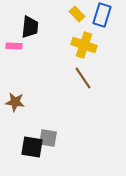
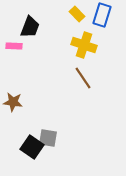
black trapezoid: rotated 15 degrees clockwise
brown star: moved 2 px left
black square: rotated 25 degrees clockwise
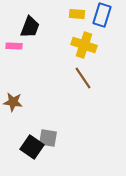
yellow rectangle: rotated 42 degrees counterclockwise
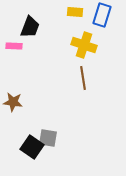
yellow rectangle: moved 2 px left, 2 px up
brown line: rotated 25 degrees clockwise
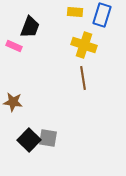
pink rectangle: rotated 21 degrees clockwise
black square: moved 3 px left, 7 px up; rotated 10 degrees clockwise
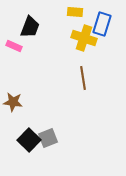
blue rectangle: moved 9 px down
yellow cross: moved 7 px up
gray square: rotated 30 degrees counterclockwise
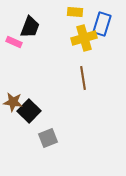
yellow cross: rotated 35 degrees counterclockwise
pink rectangle: moved 4 px up
black square: moved 29 px up
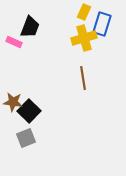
yellow rectangle: moved 9 px right; rotated 70 degrees counterclockwise
gray square: moved 22 px left
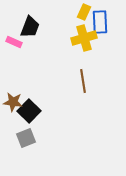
blue rectangle: moved 2 px left, 2 px up; rotated 20 degrees counterclockwise
brown line: moved 3 px down
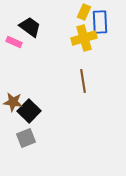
black trapezoid: rotated 75 degrees counterclockwise
